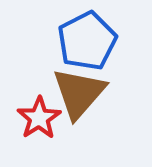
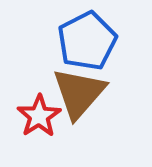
red star: moved 2 px up
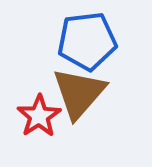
blue pentagon: rotated 20 degrees clockwise
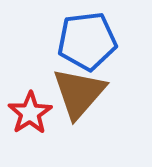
red star: moved 9 px left, 3 px up
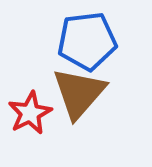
red star: rotated 6 degrees clockwise
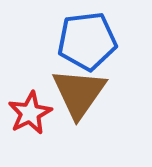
brown triangle: rotated 6 degrees counterclockwise
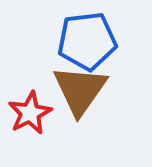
brown triangle: moved 1 px right, 3 px up
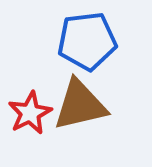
brown triangle: moved 15 px down; rotated 42 degrees clockwise
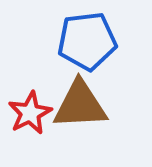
brown triangle: rotated 10 degrees clockwise
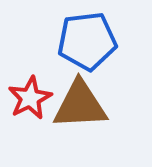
red star: moved 15 px up
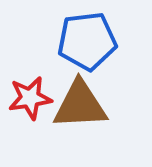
red star: rotated 18 degrees clockwise
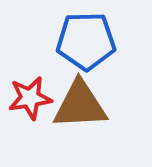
blue pentagon: moved 1 px left; rotated 6 degrees clockwise
